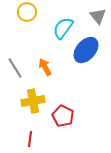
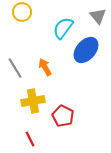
yellow circle: moved 5 px left
red line: rotated 35 degrees counterclockwise
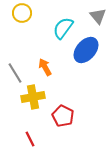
yellow circle: moved 1 px down
gray line: moved 5 px down
yellow cross: moved 4 px up
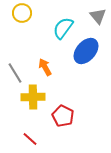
blue ellipse: moved 1 px down
yellow cross: rotated 10 degrees clockwise
red line: rotated 21 degrees counterclockwise
